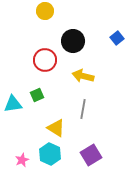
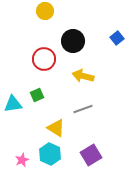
red circle: moved 1 px left, 1 px up
gray line: rotated 60 degrees clockwise
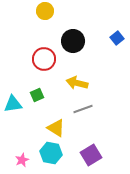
yellow arrow: moved 6 px left, 7 px down
cyan hexagon: moved 1 px right, 1 px up; rotated 15 degrees counterclockwise
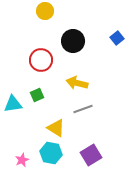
red circle: moved 3 px left, 1 px down
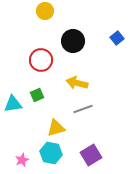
yellow triangle: rotated 48 degrees counterclockwise
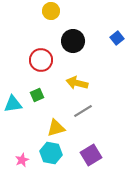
yellow circle: moved 6 px right
gray line: moved 2 px down; rotated 12 degrees counterclockwise
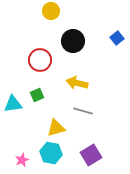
red circle: moved 1 px left
gray line: rotated 48 degrees clockwise
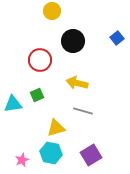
yellow circle: moved 1 px right
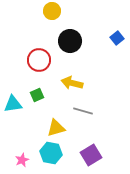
black circle: moved 3 px left
red circle: moved 1 px left
yellow arrow: moved 5 px left
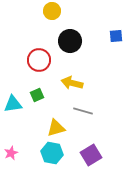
blue square: moved 1 px left, 2 px up; rotated 32 degrees clockwise
cyan hexagon: moved 1 px right
pink star: moved 11 px left, 7 px up
